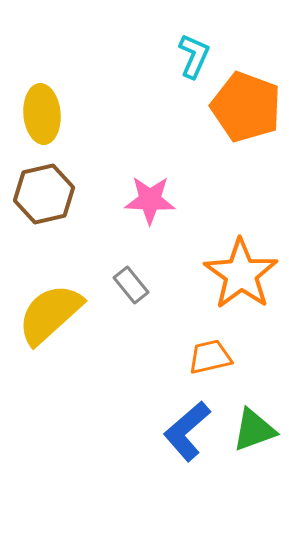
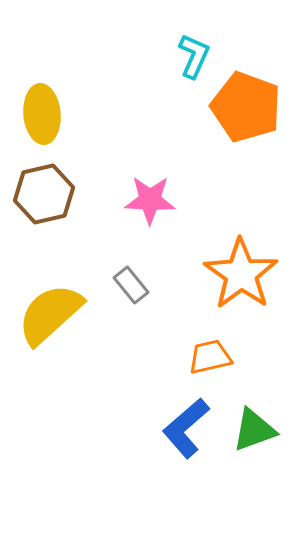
blue L-shape: moved 1 px left, 3 px up
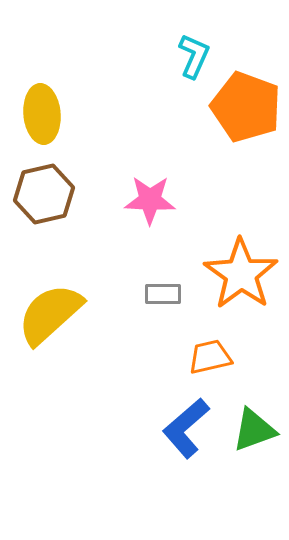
gray rectangle: moved 32 px right, 9 px down; rotated 51 degrees counterclockwise
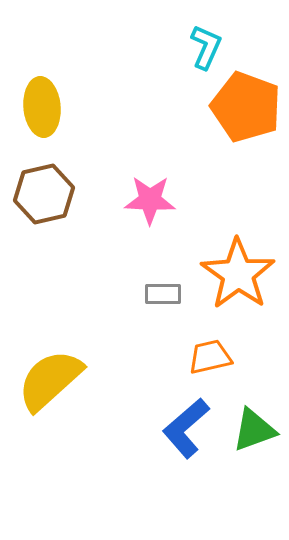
cyan L-shape: moved 12 px right, 9 px up
yellow ellipse: moved 7 px up
orange star: moved 3 px left
yellow semicircle: moved 66 px down
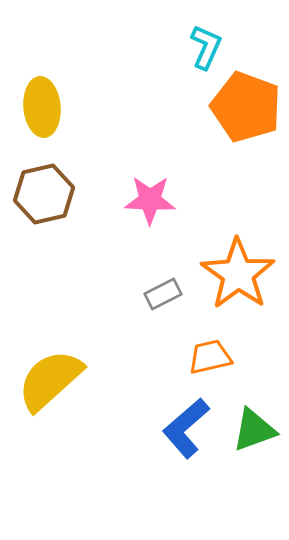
gray rectangle: rotated 27 degrees counterclockwise
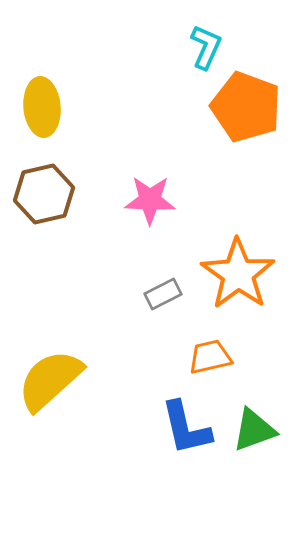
blue L-shape: rotated 62 degrees counterclockwise
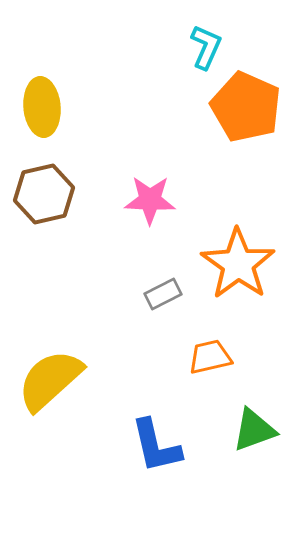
orange pentagon: rotated 4 degrees clockwise
orange star: moved 10 px up
blue L-shape: moved 30 px left, 18 px down
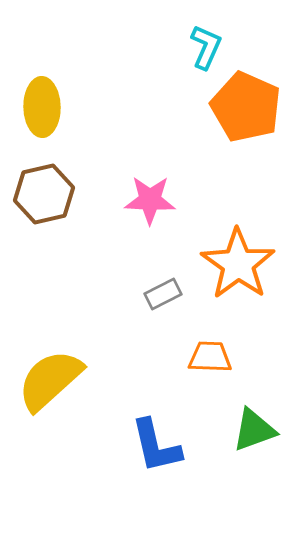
yellow ellipse: rotated 4 degrees clockwise
orange trapezoid: rotated 15 degrees clockwise
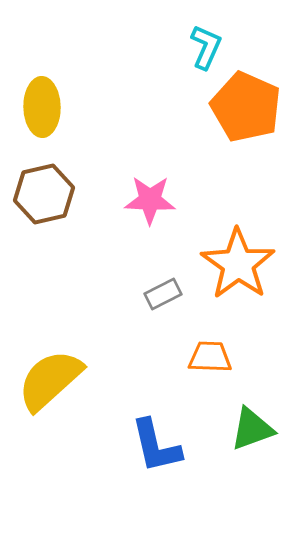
green triangle: moved 2 px left, 1 px up
